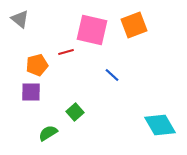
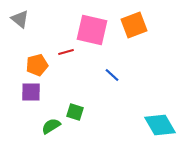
green square: rotated 30 degrees counterclockwise
green semicircle: moved 3 px right, 7 px up
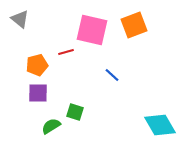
purple square: moved 7 px right, 1 px down
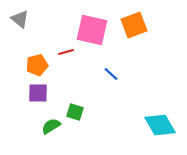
blue line: moved 1 px left, 1 px up
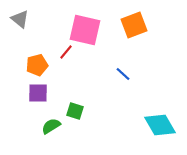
pink square: moved 7 px left
red line: rotated 35 degrees counterclockwise
blue line: moved 12 px right
green square: moved 1 px up
